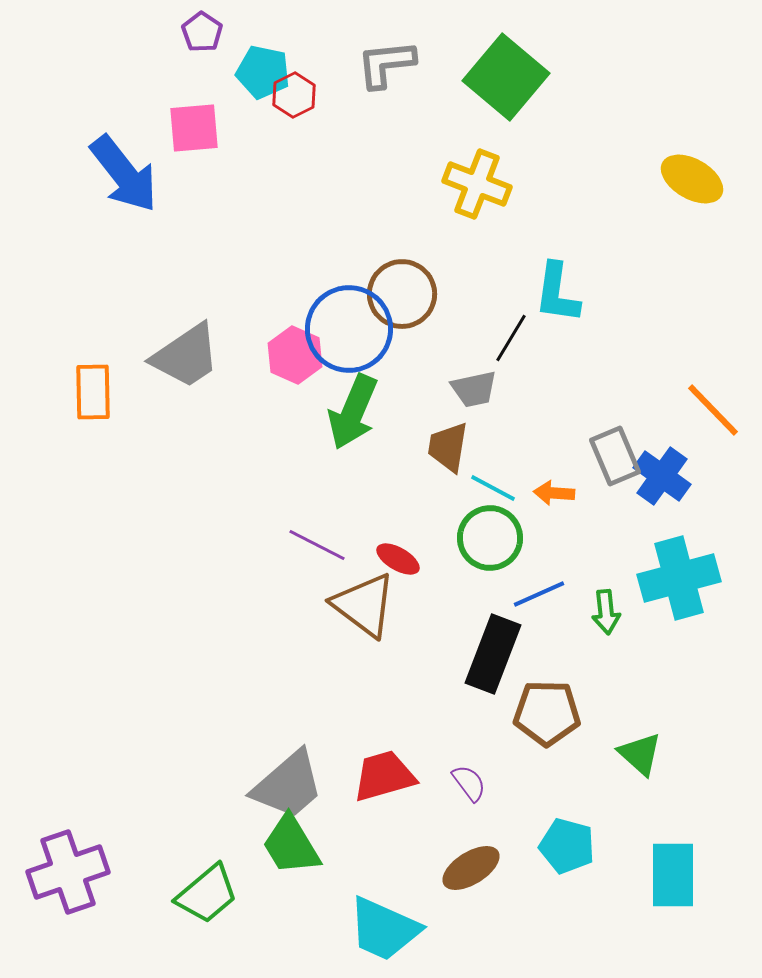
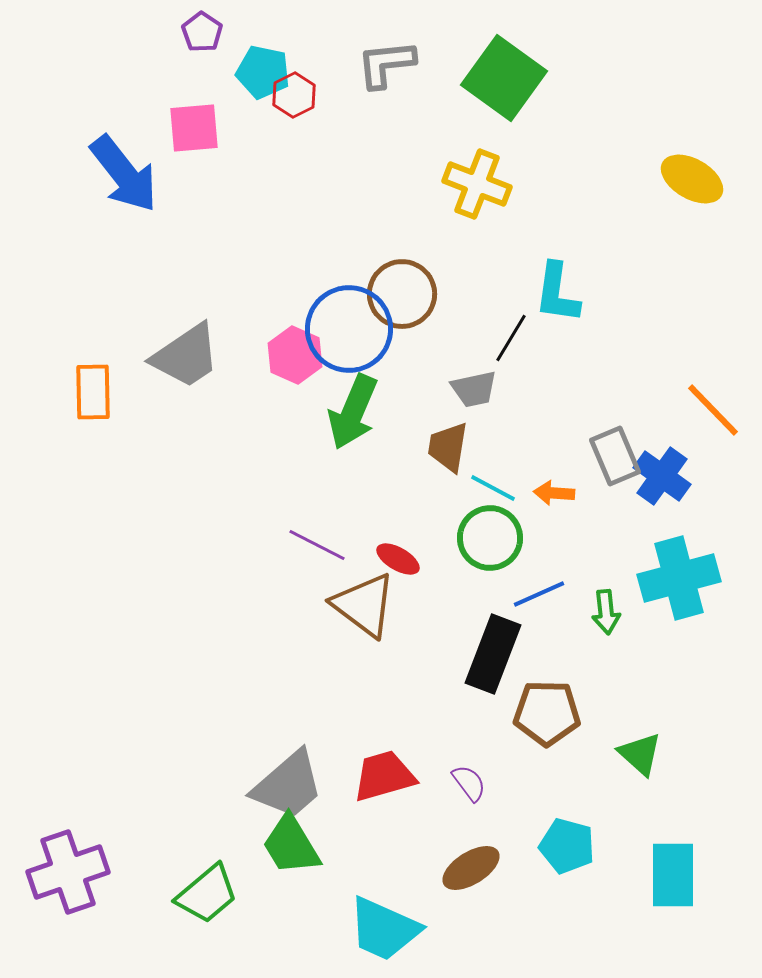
green square at (506, 77): moved 2 px left, 1 px down; rotated 4 degrees counterclockwise
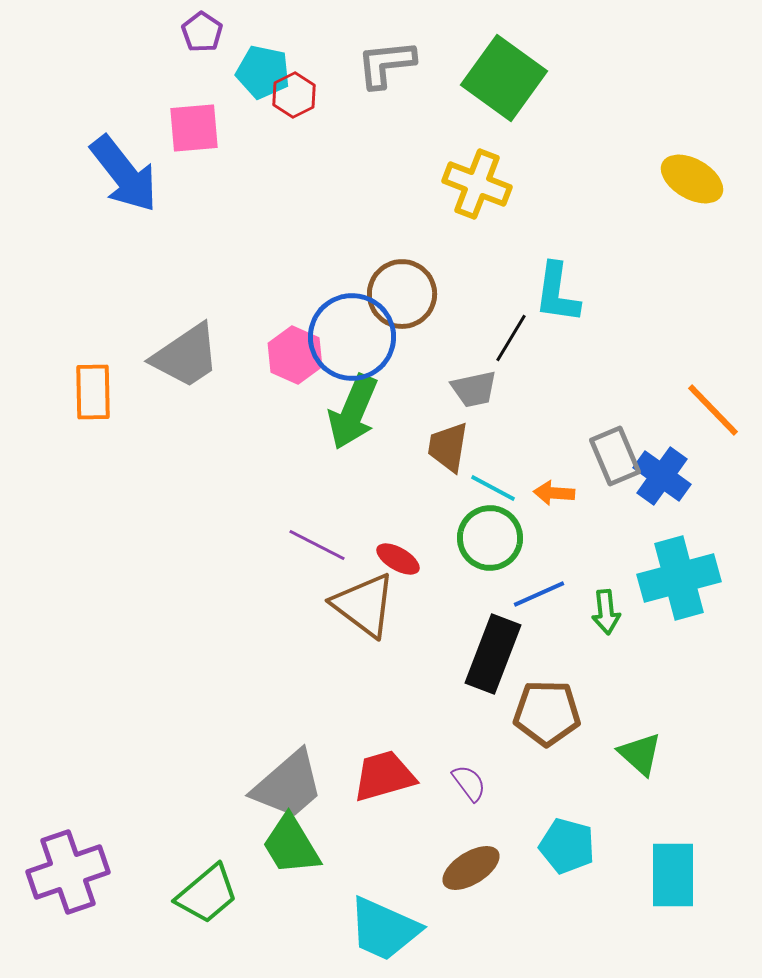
blue circle at (349, 329): moved 3 px right, 8 px down
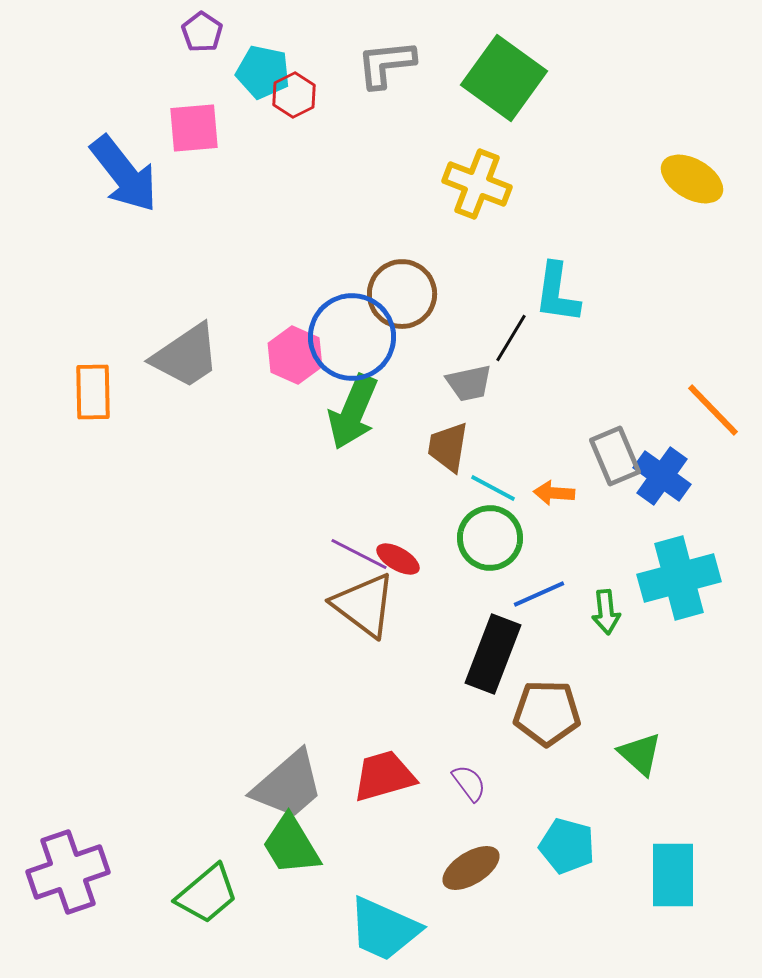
gray trapezoid at (474, 389): moved 5 px left, 6 px up
purple line at (317, 545): moved 42 px right, 9 px down
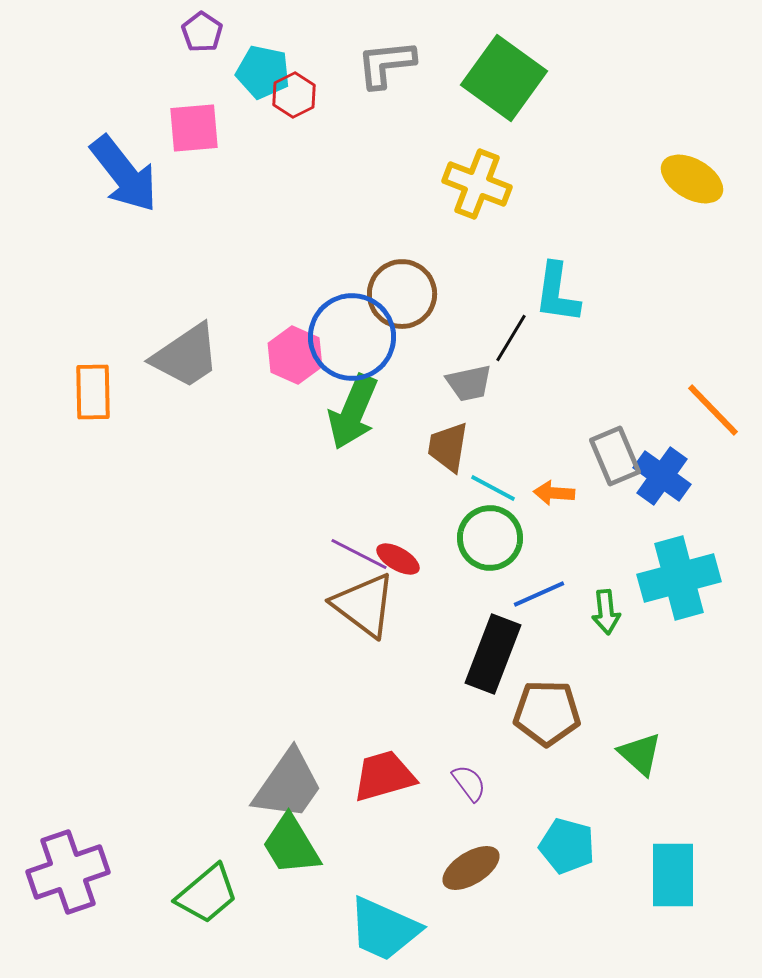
gray trapezoid at (288, 785): rotated 14 degrees counterclockwise
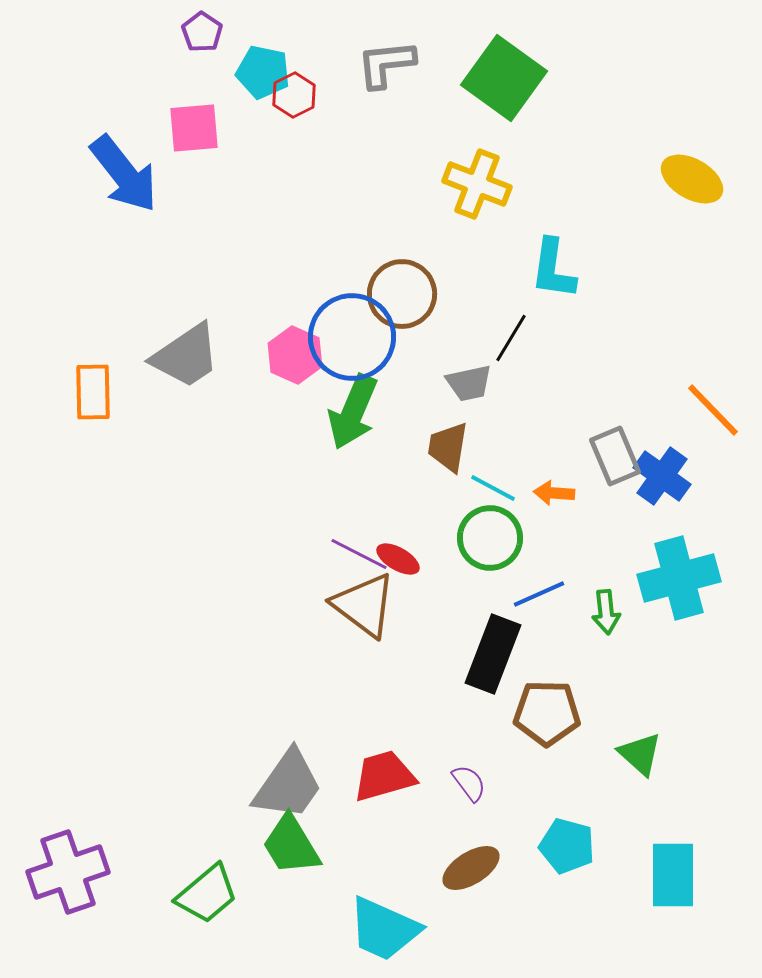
cyan L-shape at (557, 293): moved 4 px left, 24 px up
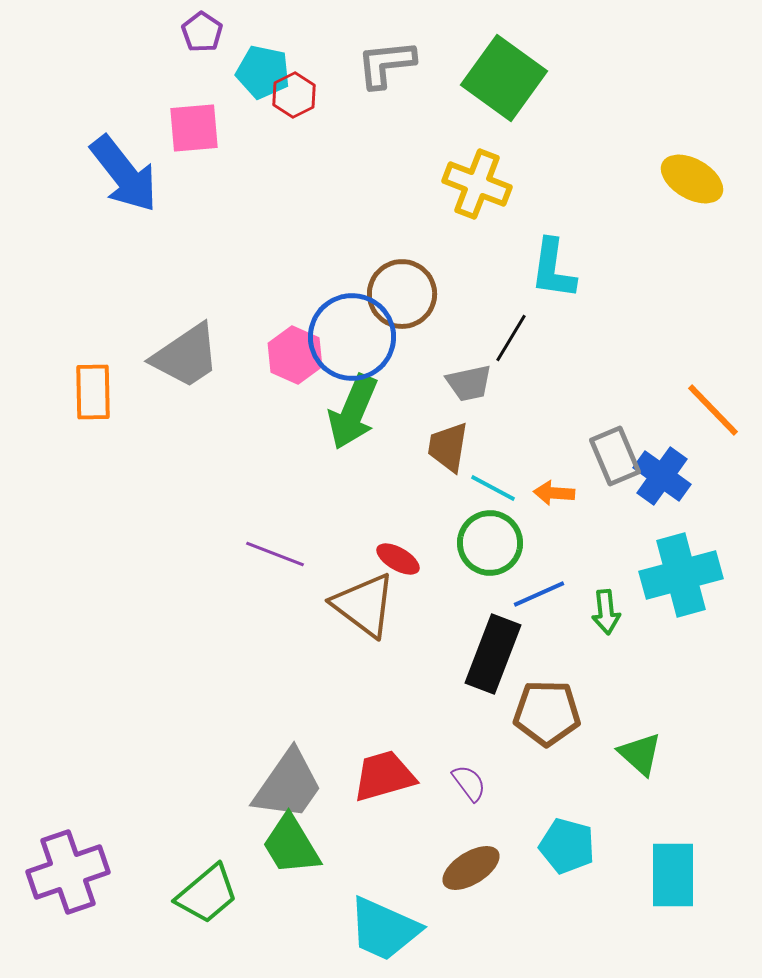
green circle at (490, 538): moved 5 px down
purple line at (359, 554): moved 84 px left; rotated 6 degrees counterclockwise
cyan cross at (679, 578): moved 2 px right, 3 px up
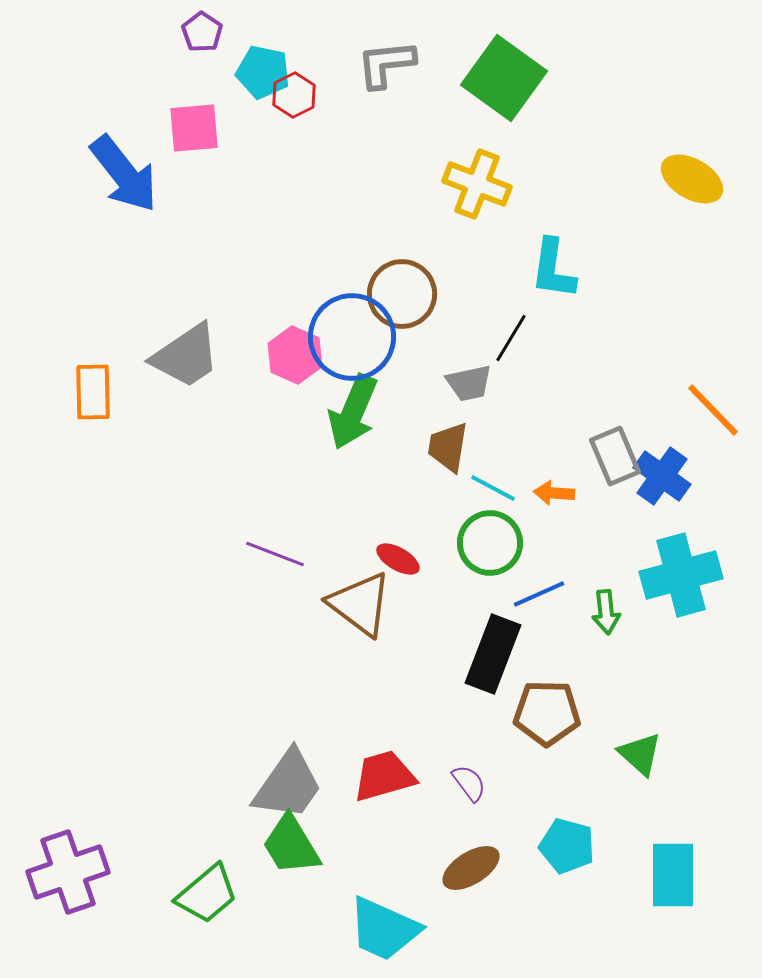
brown triangle at (364, 605): moved 4 px left, 1 px up
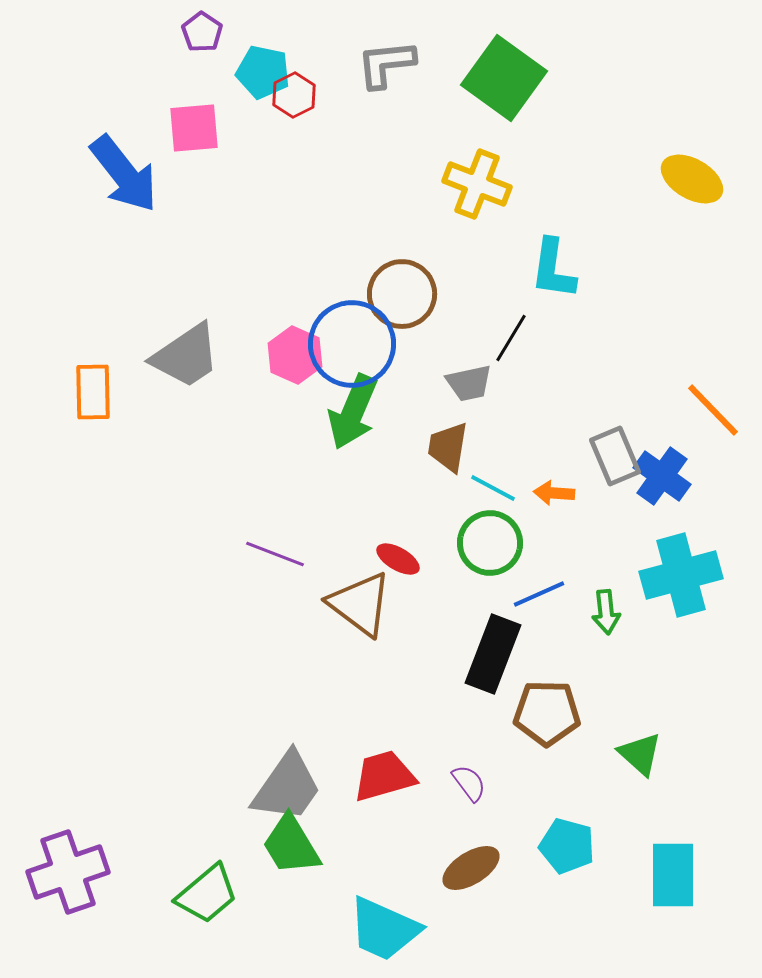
blue circle at (352, 337): moved 7 px down
gray trapezoid at (288, 785): moved 1 px left, 2 px down
